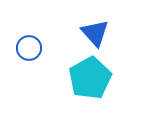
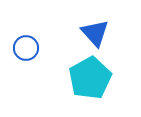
blue circle: moved 3 px left
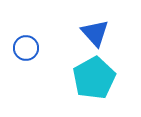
cyan pentagon: moved 4 px right
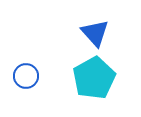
blue circle: moved 28 px down
